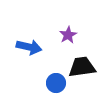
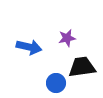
purple star: moved 1 px left, 3 px down; rotated 18 degrees clockwise
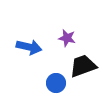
purple star: rotated 24 degrees clockwise
black trapezoid: moved 1 px right, 1 px up; rotated 12 degrees counterclockwise
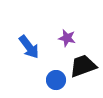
blue arrow: rotated 40 degrees clockwise
blue circle: moved 3 px up
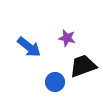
blue arrow: rotated 15 degrees counterclockwise
blue circle: moved 1 px left, 2 px down
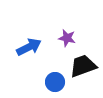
blue arrow: rotated 65 degrees counterclockwise
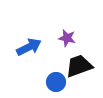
black trapezoid: moved 4 px left
blue circle: moved 1 px right
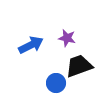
blue arrow: moved 2 px right, 2 px up
blue circle: moved 1 px down
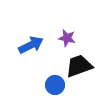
blue circle: moved 1 px left, 2 px down
